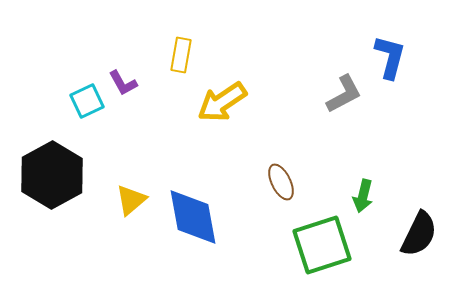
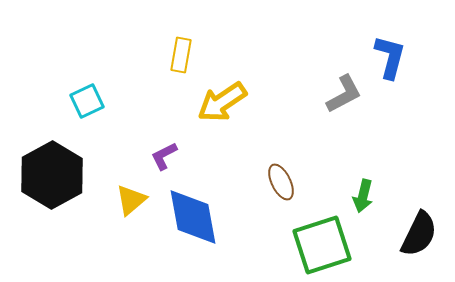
purple L-shape: moved 41 px right, 73 px down; rotated 92 degrees clockwise
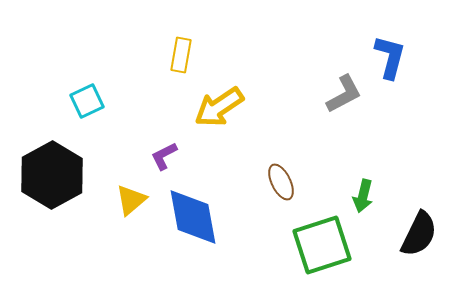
yellow arrow: moved 3 px left, 5 px down
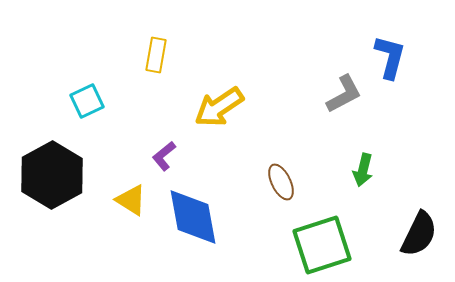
yellow rectangle: moved 25 px left
purple L-shape: rotated 12 degrees counterclockwise
green arrow: moved 26 px up
yellow triangle: rotated 48 degrees counterclockwise
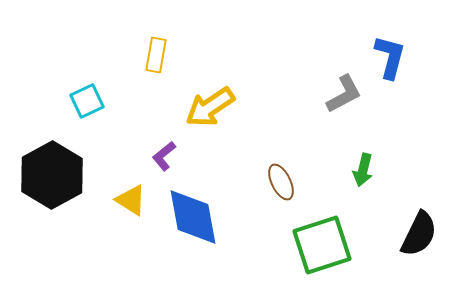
yellow arrow: moved 9 px left
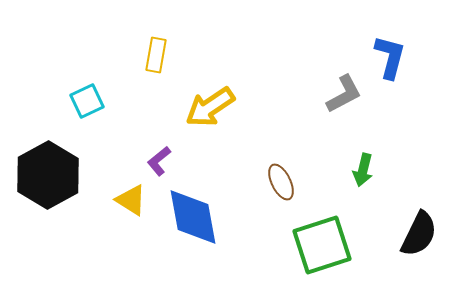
purple L-shape: moved 5 px left, 5 px down
black hexagon: moved 4 px left
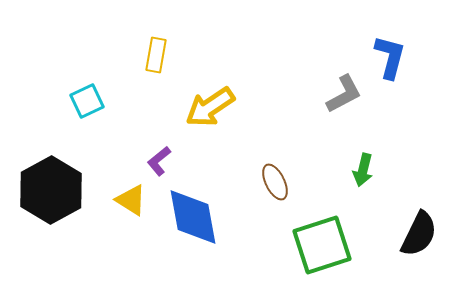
black hexagon: moved 3 px right, 15 px down
brown ellipse: moved 6 px left
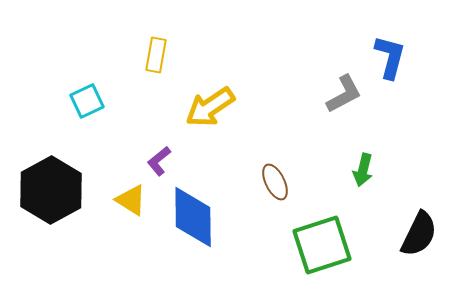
blue diamond: rotated 10 degrees clockwise
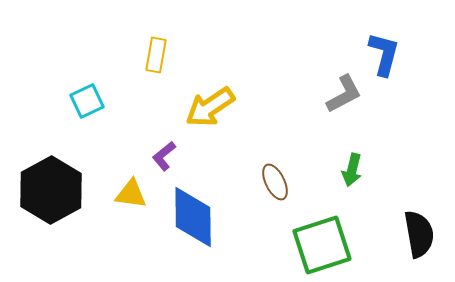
blue L-shape: moved 6 px left, 3 px up
purple L-shape: moved 5 px right, 5 px up
green arrow: moved 11 px left
yellow triangle: moved 6 px up; rotated 24 degrees counterclockwise
black semicircle: rotated 36 degrees counterclockwise
